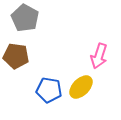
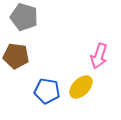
gray pentagon: moved 1 px left, 1 px up; rotated 12 degrees counterclockwise
blue pentagon: moved 2 px left, 1 px down
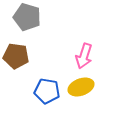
gray pentagon: moved 3 px right
pink arrow: moved 15 px left
yellow ellipse: rotated 25 degrees clockwise
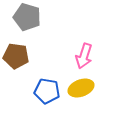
yellow ellipse: moved 1 px down
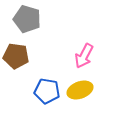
gray pentagon: moved 2 px down
pink arrow: rotated 10 degrees clockwise
yellow ellipse: moved 1 px left, 2 px down
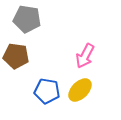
gray pentagon: rotated 8 degrees counterclockwise
pink arrow: moved 1 px right
yellow ellipse: rotated 25 degrees counterclockwise
